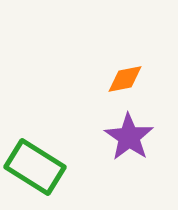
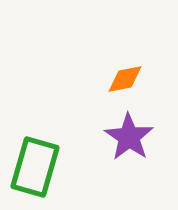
green rectangle: rotated 74 degrees clockwise
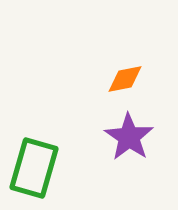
green rectangle: moved 1 px left, 1 px down
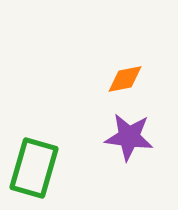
purple star: rotated 27 degrees counterclockwise
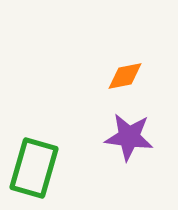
orange diamond: moved 3 px up
